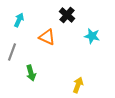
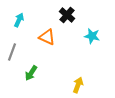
green arrow: rotated 49 degrees clockwise
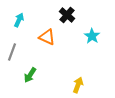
cyan star: rotated 21 degrees clockwise
green arrow: moved 1 px left, 2 px down
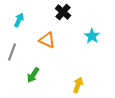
black cross: moved 4 px left, 3 px up
orange triangle: moved 3 px down
green arrow: moved 3 px right
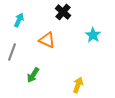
cyan star: moved 1 px right, 1 px up
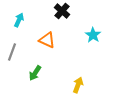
black cross: moved 1 px left, 1 px up
green arrow: moved 2 px right, 2 px up
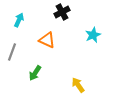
black cross: moved 1 px down; rotated 21 degrees clockwise
cyan star: rotated 14 degrees clockwise
yellow arrow: rotated 56 degrees counterclockwise
